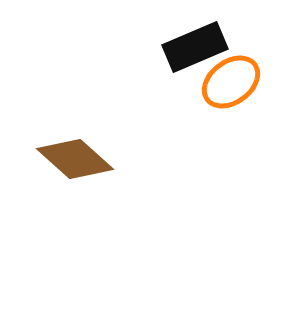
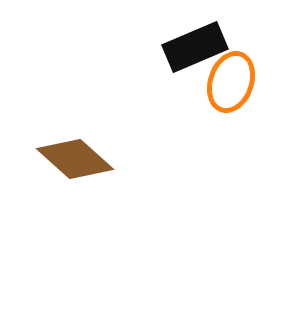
orange ellipse: rotated 34 degrees counterclockwise
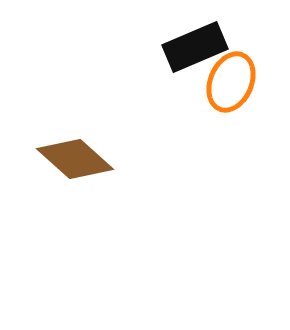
orange ellipse: rotated 4 degrees clockwise
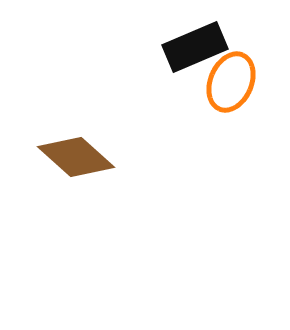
brown diamond: moved 1 px right, 2 px up
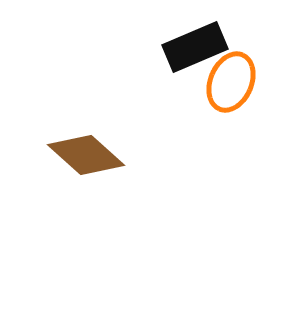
brown diamond: moved 10 px right, 2 px up
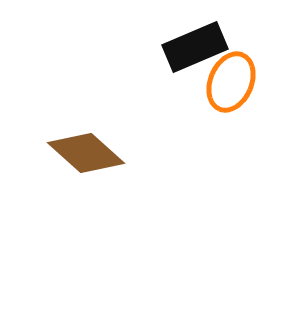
brown diamond: moved 2 px up
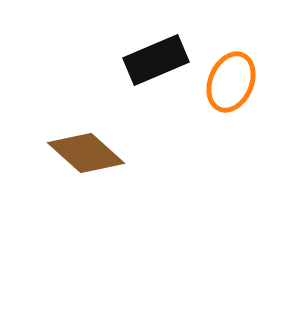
black rectangle: moved 39 px left, 13 px down
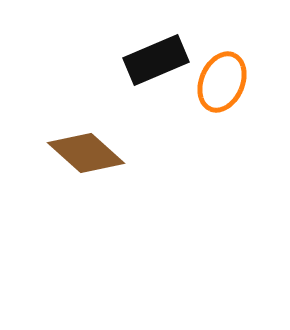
orange ellipse: moved 9 px left
